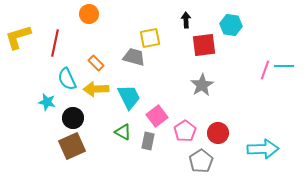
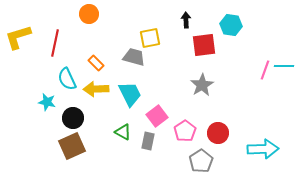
cyan trapezoid: moved 1 px right, 3 px up
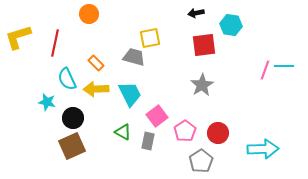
black arrow: moved 10 px right, 7 px up; rotated 98 degrees counterclockwise
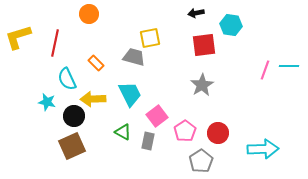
cyan line: moved 5 px right
yellow arrow: moved 3 px left, 10 px down
black circle: moved 1 px right, 2 px up
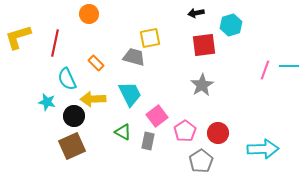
cyan hexagon: rotated 25 degrees counterclockwise
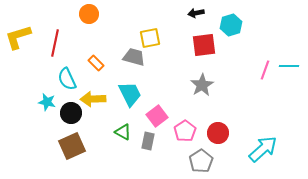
black circle: moved 3 px left, 3 px up
cyan arrow: rotated 40 degrees counterclockwise
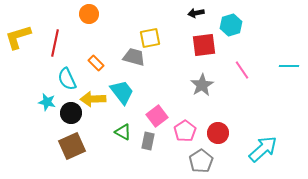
pink line: moved 23 px left; rotated 54 degrees counterclockwise
cyan trapezoid: moved 8 px left, 2 px up; rotated 12 degrees counterclockwise
